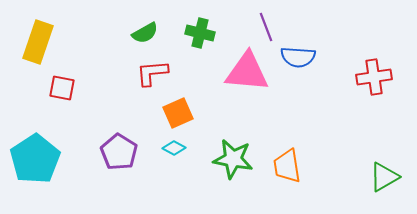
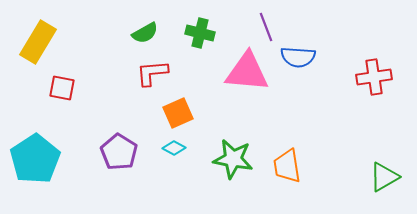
yellow rectangle: rotated 12 degrees clockwise
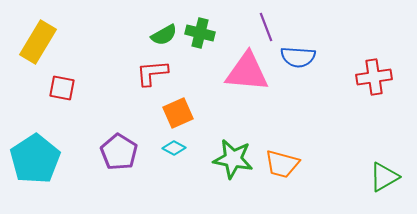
green semicircle: moved 19 px right, 2 px down
orange trapezoid: moved 5 px left, 2 px up; rotated 66 degrees counterclockwise
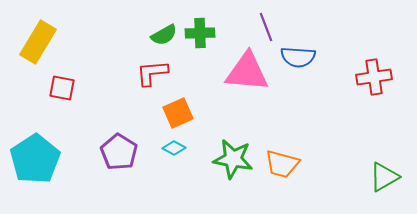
green cross: rotated 16 degrees counterclockwise
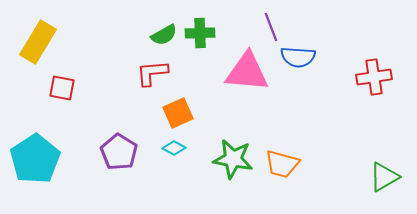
purple line: moved 5 px right
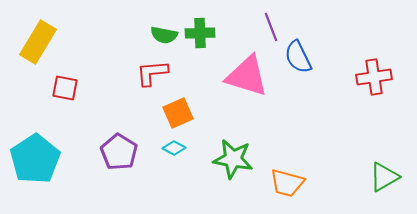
green semicircle: rotated 40 degrees clockwise
blue semicircle: rotated 60 degrees clockwise
pink triangle: moved 4 px down; rotated 12 degrees clockwise
red square: moved 3 px right
orange trapezoid: moved 5 px right, 19 px down
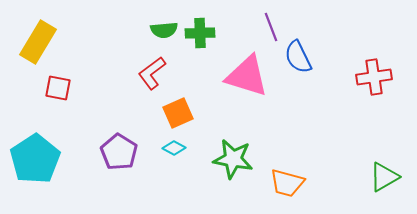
green semicircle: moved 5 px up; rotated 16 degrees counterclockwise
red L-shape: rotated 32 degrees counterclockwise
red square: moved 7 px left
